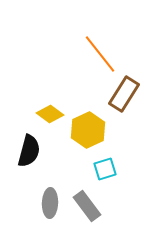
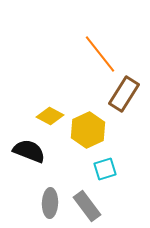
yellow diamond: moved 2 px down; rotated 8 degrees counterclockwise
black semicircle: rotated 84 degrees counterclockwise
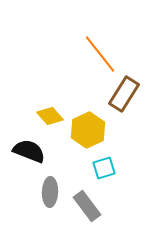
yellow diamond: rotated 20 degrees clockwise
cyan square: moved 1 px left, 1 px up
gray ellipse: moved 11 px up
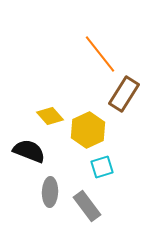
cyan square: moved 2 px left, 1 px up
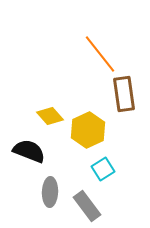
brown rectangle: rotated 40 degrees counterclockwise
cyan square: moved 1 px right, 2 px down; rotated 15 degrees counterclockwise
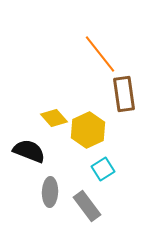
yellow diamond: moved 4 px right, 2 px down
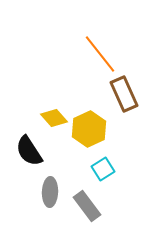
brown rectangle: rotated 16 degrees counterclockwise
yellow hexagon: moved 1 px right, 1 px up
black semicircle: rotated 144 degrees counterclockwise
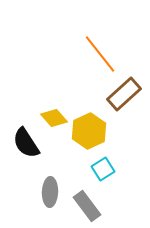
brown rectangle: rotated 72 degrees clockwise
yellow hexagon: moved 2 px down
black semicircle: moved 3 px left, 8 px up
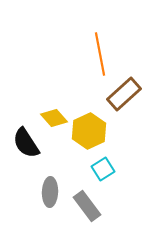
orange line: rotated 27 degrees clockwise
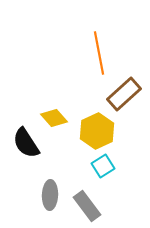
orange line: moved 1 px left, 1 px up
yellow hexagon: moved 8 px right
cyan square: moved 3 px up
gray ellipse: moved 3 px down
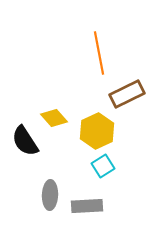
brown rectangle: moved 3 px right; rotated 16 degrees clockwise
black semicircle: moved 1 px left, 2 px up
gray rectangle: rotated 56 degrees counterclockwise
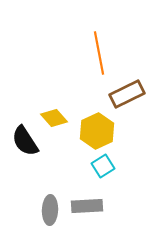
gray ellipse: moved 15 px down
